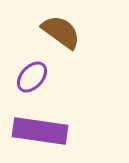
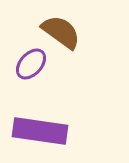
purple ellipse: moved 1 px left, 13 px up
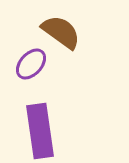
purple rectangle: rotated 74 degrees clockwise
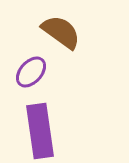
purple ellipse: moved 8 px down
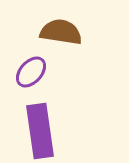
brown semicircle: rotated 27 degrees counterclockwise
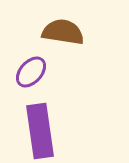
brown semicircle: moved 2 px right
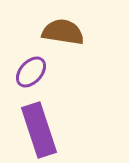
purple rectangle: moved 1 px left, 1 px up; rotated 10 degrees counterclockwise
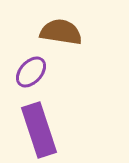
brown semicircle: moved 2 px left
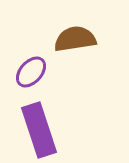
brown semicircle: moved 14 px right, 7 px down; rotated 18 degrees counterclockwise
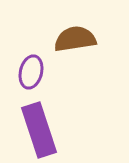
purple ellipse: rotated 28 degrees counterclockwise
